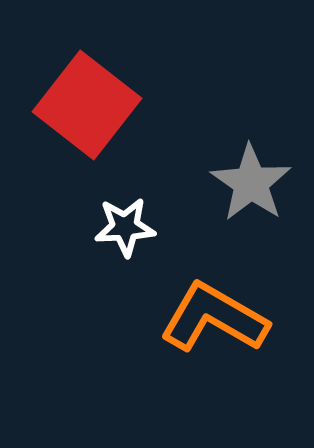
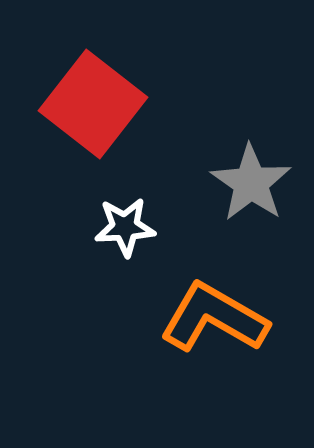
red square: moved 6 px right, 1 px up
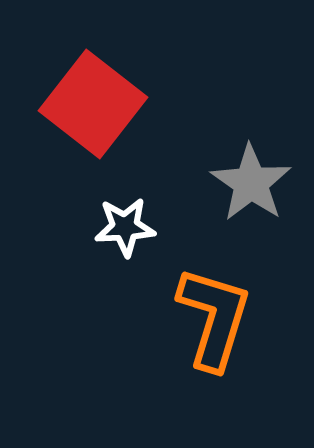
orange L-shape: rotated 77 degrees clockwise
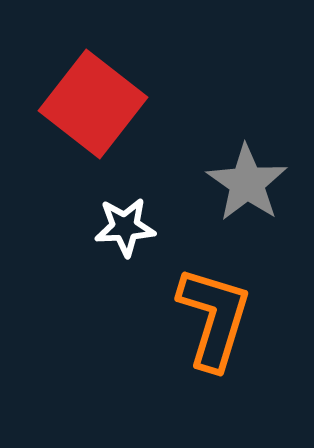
gray star: moved 4 px left
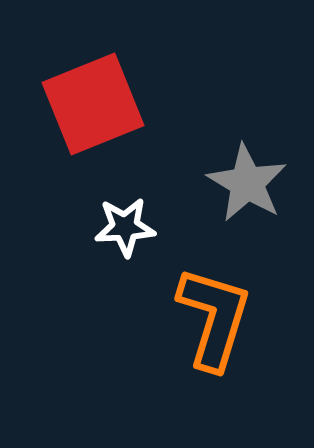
red square: rotated 30 degrees clockwise
gray star: rotated 4 degrees counterclockwise
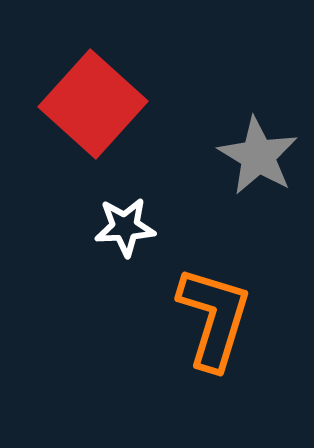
red square: rotated 26 degrees counterclockwise
gray star: moved 11 px right, 27 px up
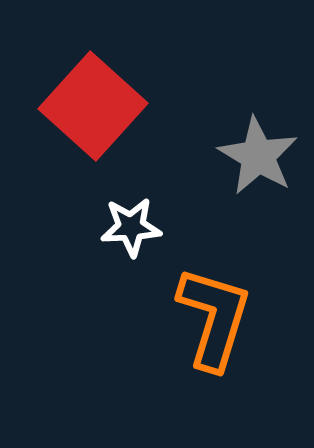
red square: moved 2 px down
white star: moved 6 px right
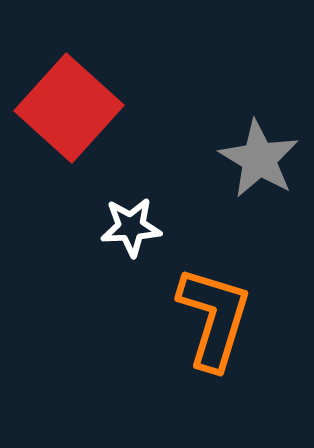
red square: moved 24 px left, 2 px down
gray star: moved 1 px right, 3 px down
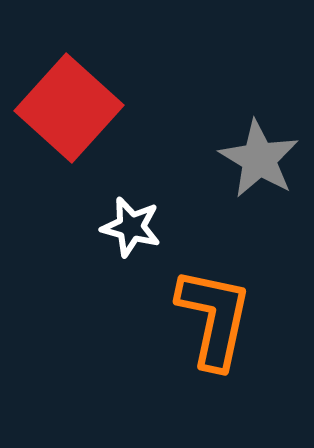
white star: rotated 18 degrees clockwise
orange L-shape: rotated 5 degrees counterclockwise
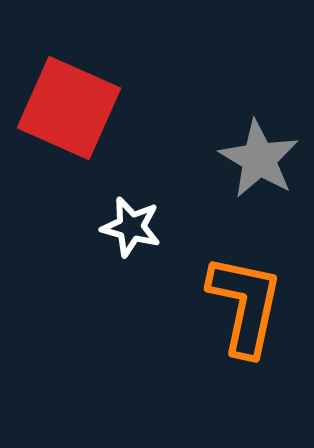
red square: rotated 18 degrees counterclockwise
orange L-shape: moved 31 px right, 13 px up
